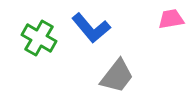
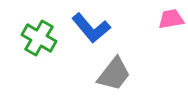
gray trapezoid: moved 3 px left, 2 px up
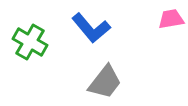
green cross: moved 9 px left, 4 px down
gray trapezoid: moved 9 px left, 8 px down
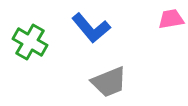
gray trapezoid: moved 4 px right; rotated 30 degrees clockwise
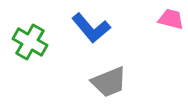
pink trapezoid: rotated 24 degrees clockwise
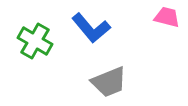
pink trapezoid: moved 4 px left, 2 px up
green cross: moved 5 px right, 1 px up
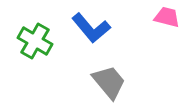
gray trapezoid: rotated 108 degrees counterclockwise
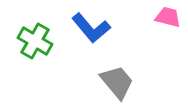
pink trapezoid: moved 1 px right
gray trapezoid: moved 8 px right
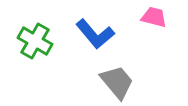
pink trapezoid: moved 14 px left
blue L-shape: moved 4 px right, 6 px down
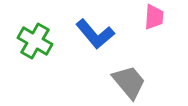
pink trapezoid: rotated 80 degrees clockwise
gray trapezoid: moved 12 px right
